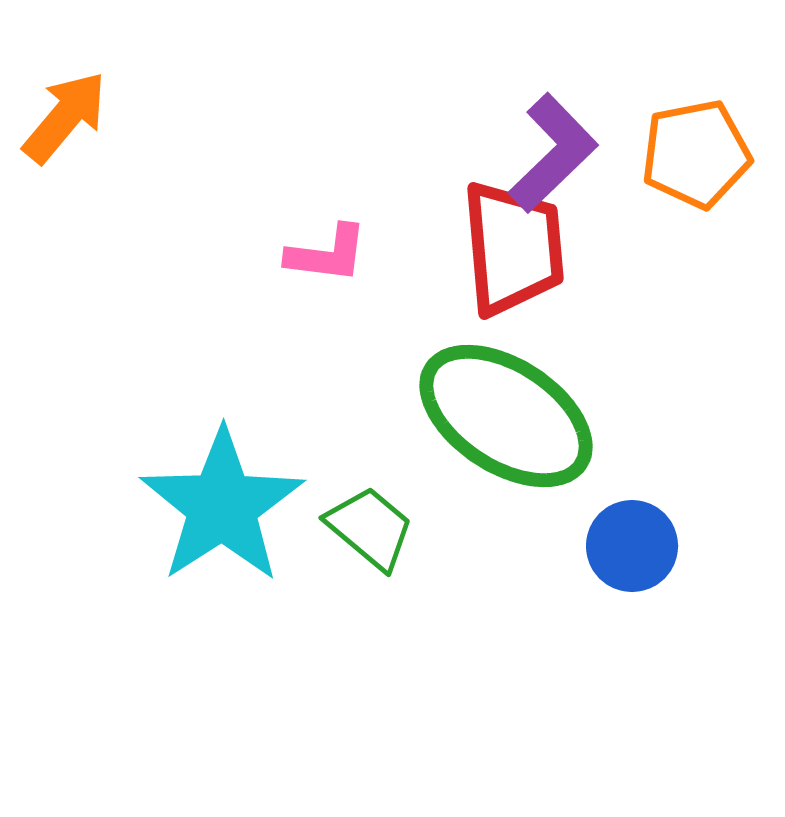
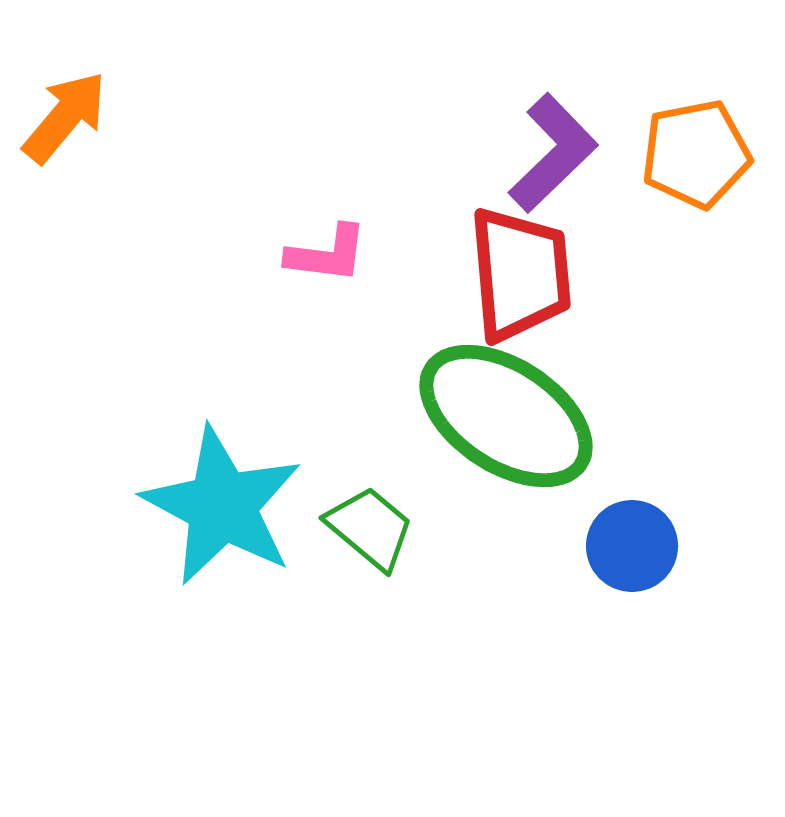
red trapezoid: moved 7 px right, 26 px down
cyan star: rotated 11 degrees counterclockwise
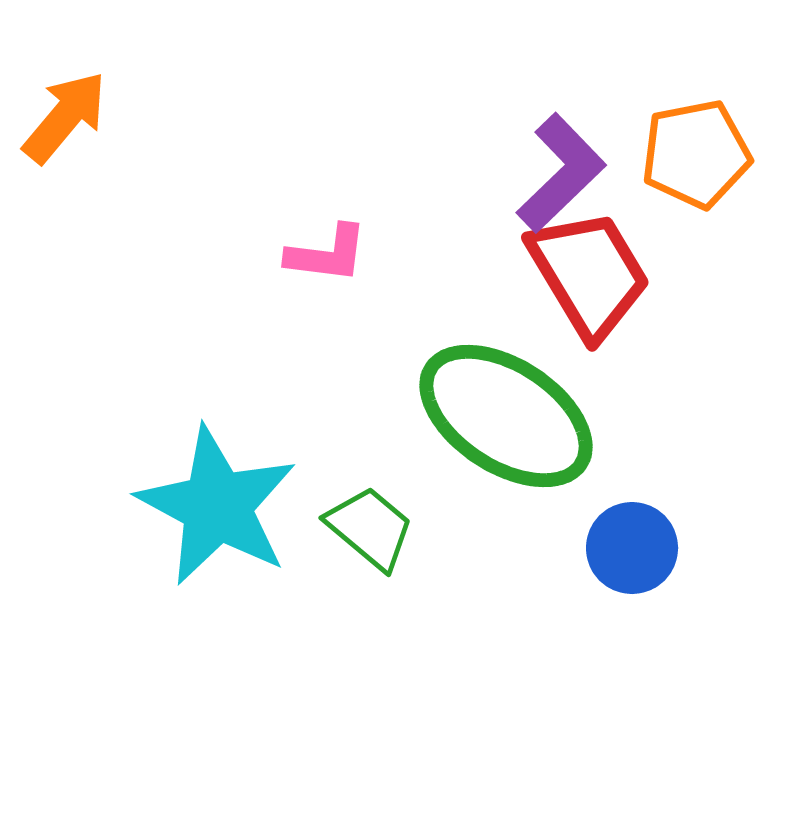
purple L-shape: moved 8 px right, 20 px down
red trapezoid: moved 69 px right; rotated 26 degrees counterclockwise
cyan star: moved 5 px left
blue circle: moved 2 px down
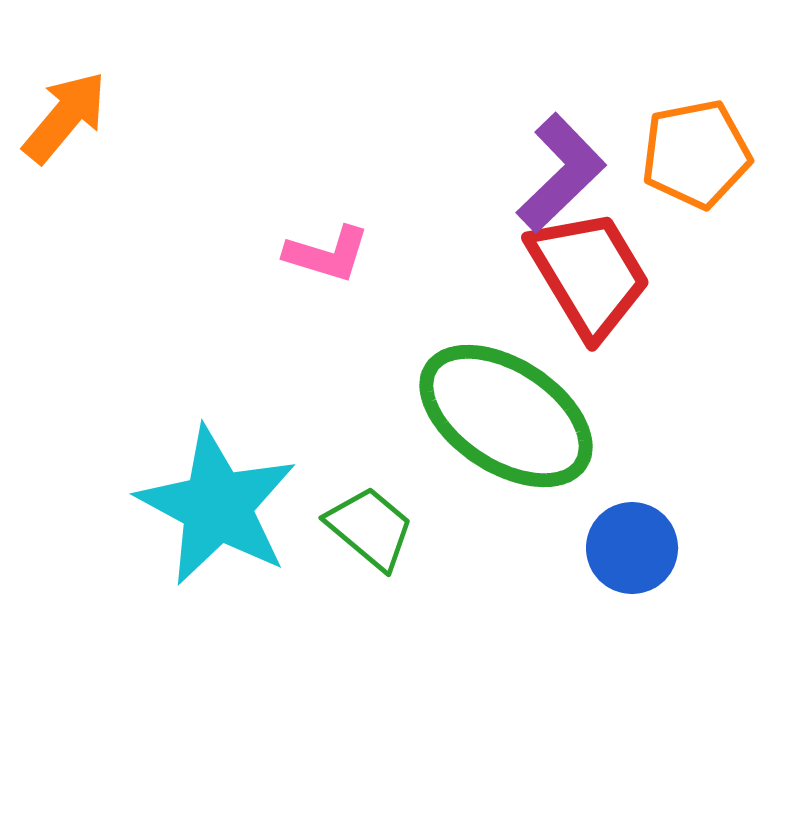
pink L-shape: rotated 10 degrees clockwise
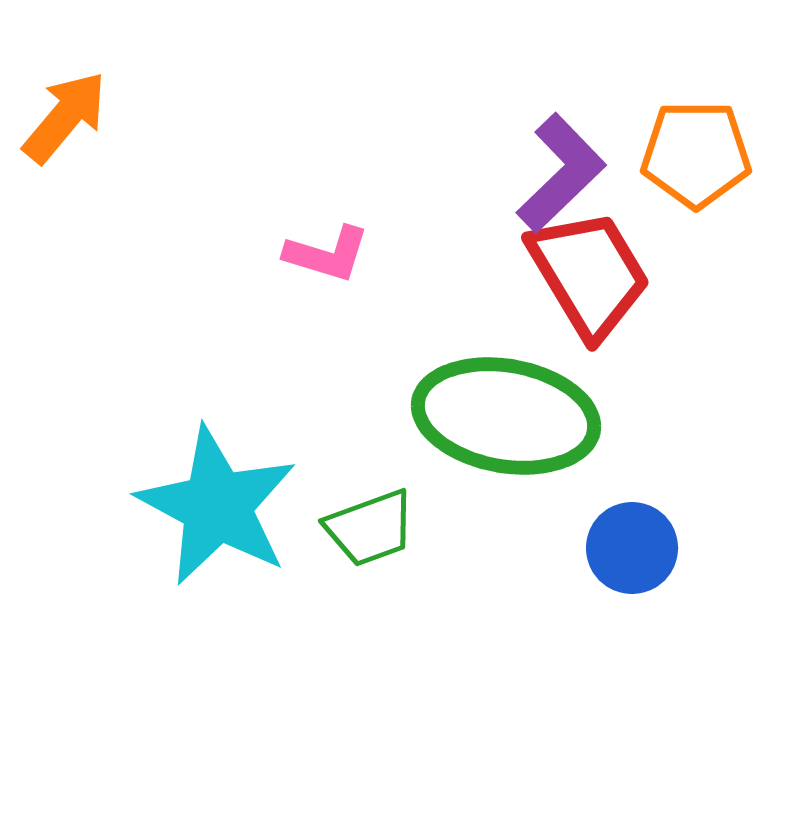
orange pentagon: rotated 11 degrees clockwise
green ellipse: rotated 23 degrees counterclockwise
green trapezoid: rotated 120 degrees clockwise
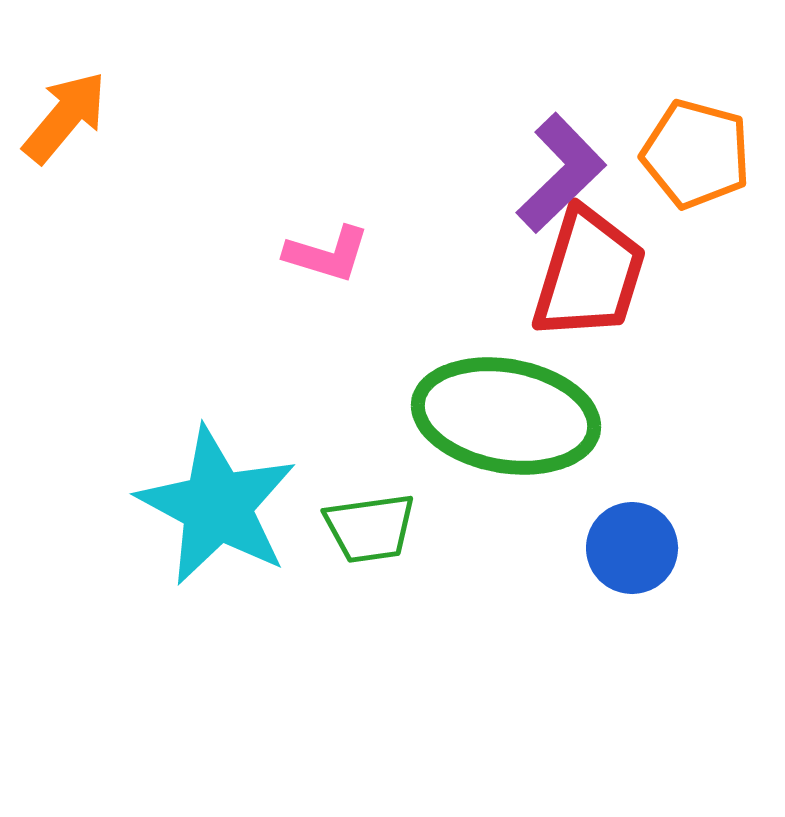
orange pentagon: rotated 15 degrees clockwise
red trapezoid: rotated 48 degrees clockwise
green trapezoid: rotated 12 degrees clockwise
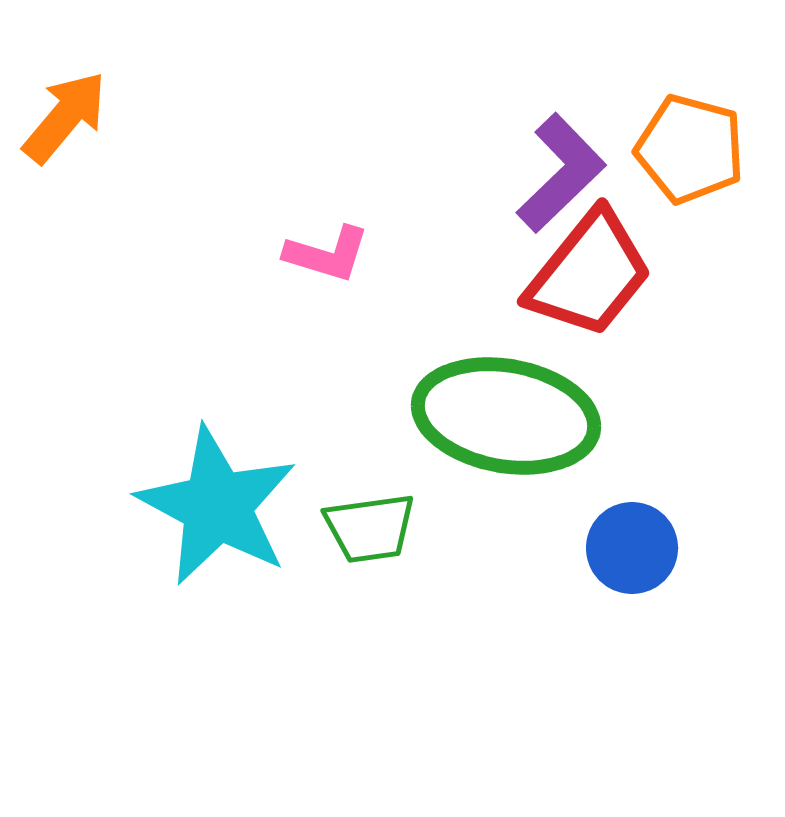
orange pentagon: moved 6 px left, 5 px up
red trapezoid: rotated 22 degrees clockwise
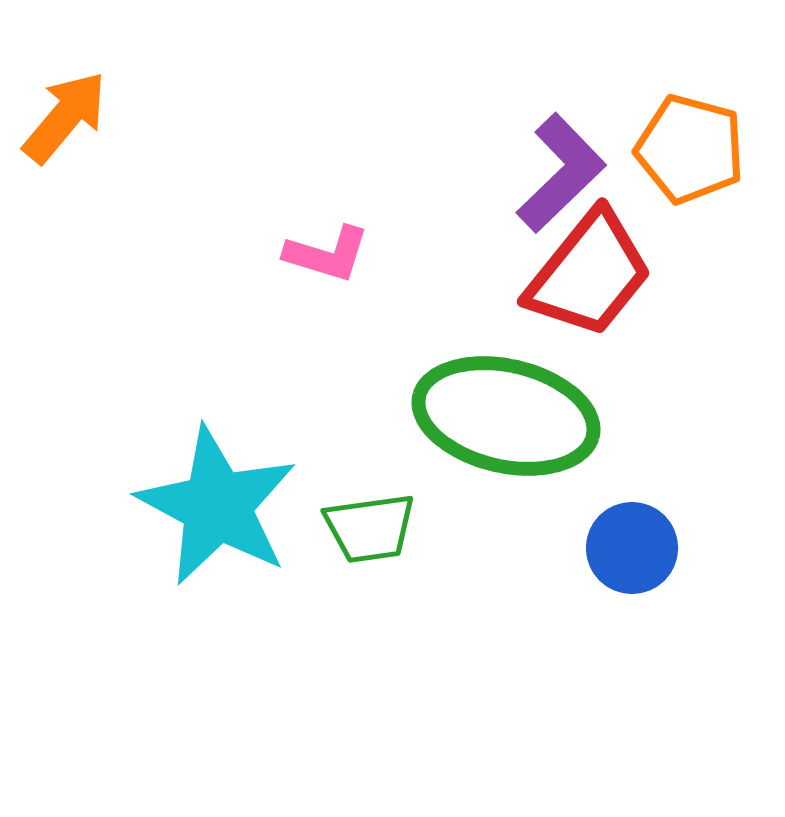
green ellipse: rotated 3 degrees clockwise
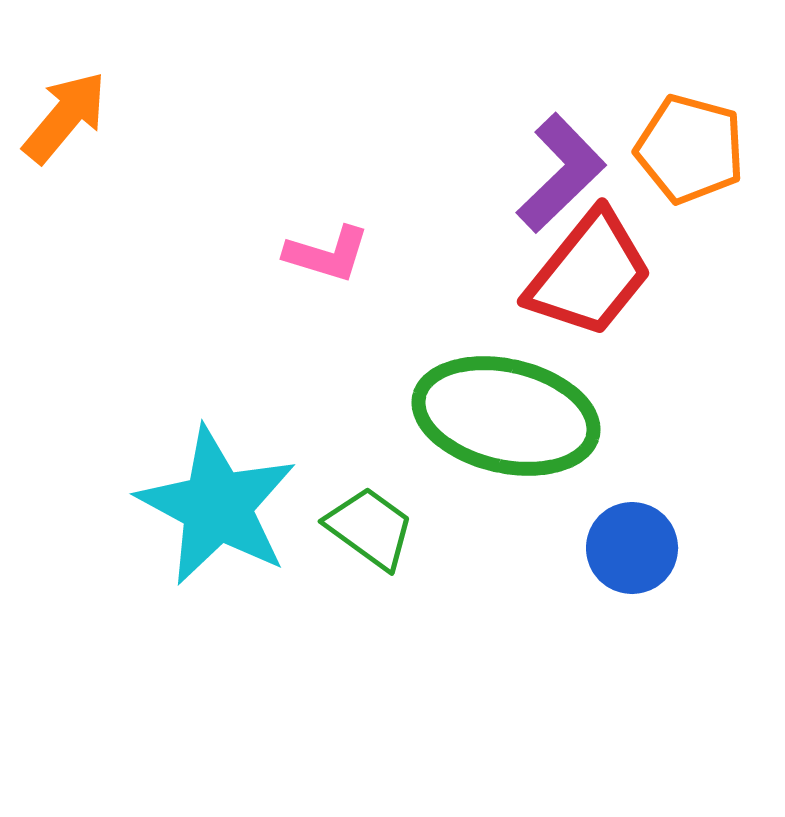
green trapezoid: rotated 136 degrees counterclockwise
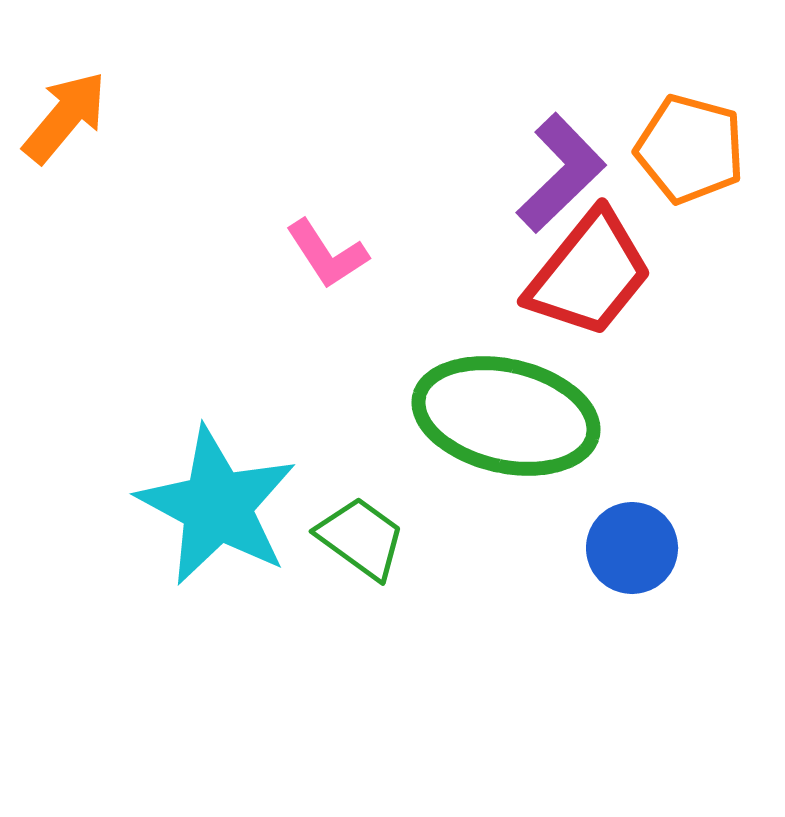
pink L-shape: rotated 40 degrees clockwise
green trapezoid: moved 9 px left, 10 px down
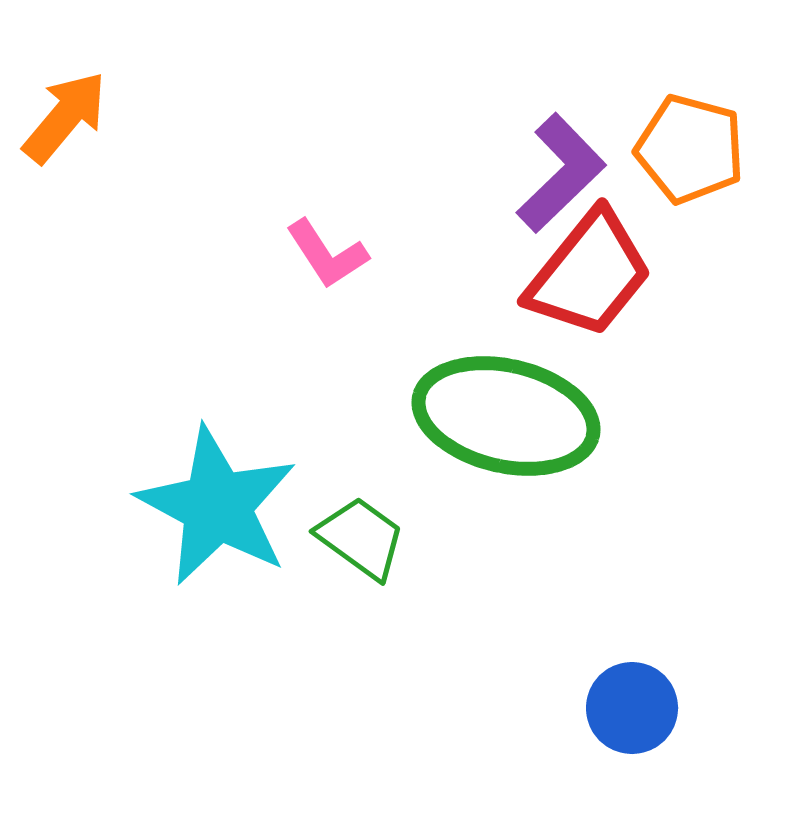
blue circle: moved 160 px down
